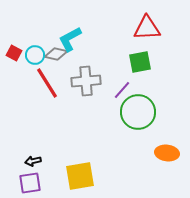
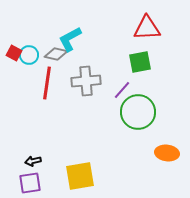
cyan circle: moved 6 px left
red line: rotated 40 degrees clockwise
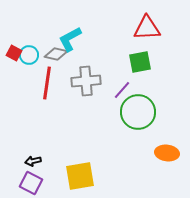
purple square: moved 1 px right; rotated 35 degrees clockwise
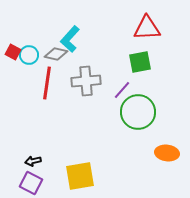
cyan L-shape: rotated 20 degrees counterclockwise
red square: moved 1 px left, 1 px up
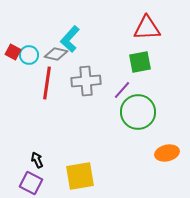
orange ellipse: rotated 20 degrees counterclockwise
black arrow: moved 4 px right, 1 px up; rotated 77 degrees clockwise
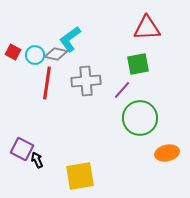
cyan L-shape: rotated 12 degrees clockwise
cyan circle: moved 6 px right
green square: moved 2 px left, 2 px down
green circle: moved 2 px right, 6 px down
purple square: moved 9 px left, 34 px up
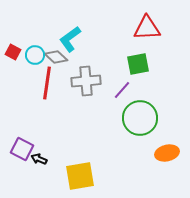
gray diamond: moved 3 px down; rotated 30 degrees clockwise
black arrow: moved 2 px right, 1 px up; rotated 42 degrees counterclockwise
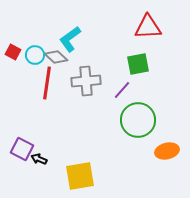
red triangle: moved 1 px right, 1 px up
green circle: moved 2 px left, 2 px down
orange ellipse: moved 2 px up
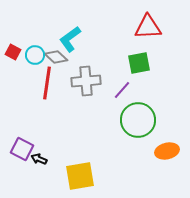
green square: moved 1 px right, 1 px up
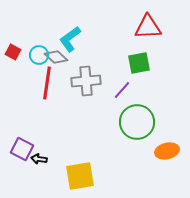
cyan circle: moved 4 px right
green circle: moved 1 px left, 2 px down
black arrow: rotated 14 degrees counterclockwise
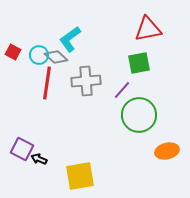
red triangle: moved 2 px down; rotated 8 degrees counterclockwise
green circle: moved 2 px right, 7 px up
black arrow: rotated 14 degrees clockwise
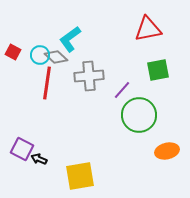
cyan circle: moved 1 px right
green square: moved 19 px right, 7 px down
gray cross: moved 3 px right, 5 px up
